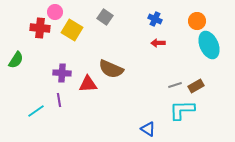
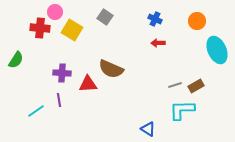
cyan ellipse: moved 8 px right, 5 px down
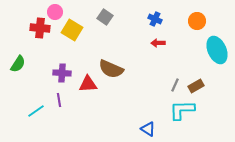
green semicircle: moved 2 px right, 4 px down
gray line: rotated 48 degrees counterclockwise
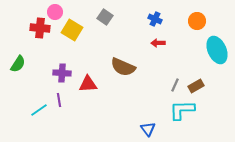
brown semicircle: moved 12 px right, 2 px up
cyan line: moved 3 px right, 1 px up
blue triangle: rotated 21 degrees clockwise
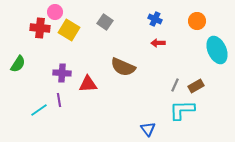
gray square: moved 5 px down
yellow square: moved 3 px left
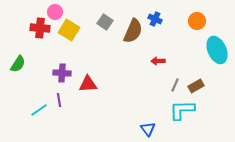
red arrow: moved 18 px down
brown semicircle: moved 10 px right, 36 px up; rotated 90 degrees counterclockwise
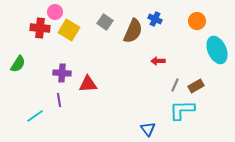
cyan line: moved 4 px left, 6 px down
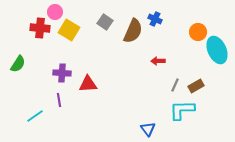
orange circle: moved 1 px right, 11 px down
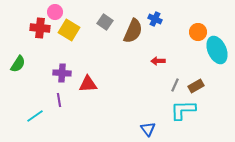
cyan L-shape: moved 1 px right
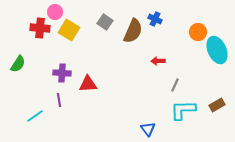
brown rectangle: moved 21 px right, 19 px down
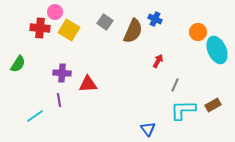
red arrow: rotated 120 degrees clockwise
brown rectangle: moved 4 px left
